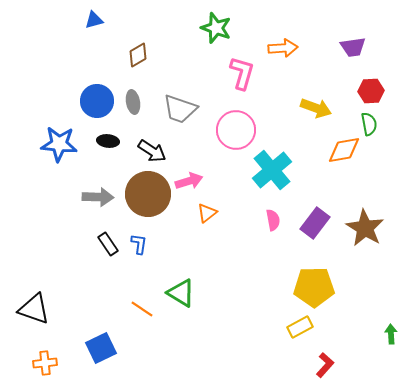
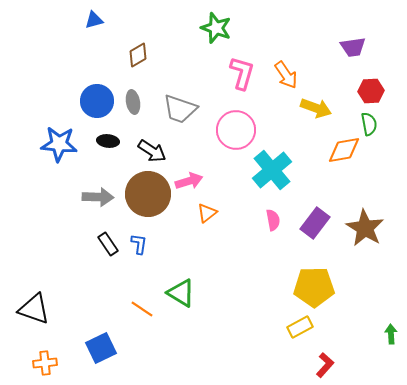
orange arrow: moved 3 px right, 27 px down; rotated 60 degrees clockwise
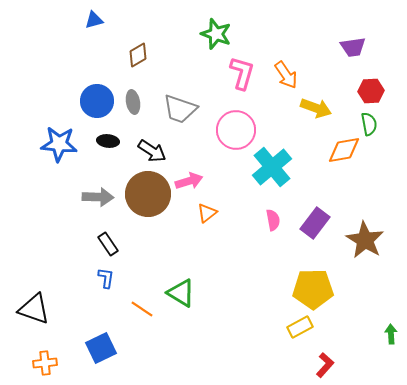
green star: moved 6 px down
cyan cross: moved 3 px up
brown star: moved 12 px down
blue L-shape: moved 33 px left, 34 px down
yellow pentagon: moved 1 px left, 2 px down
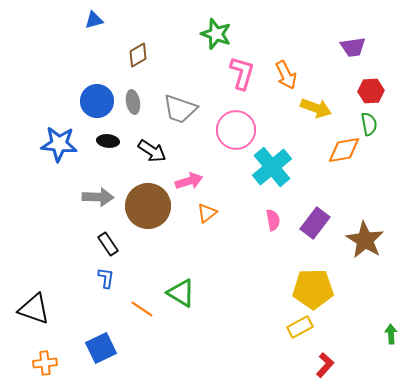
orange arrow: rotated 8 degrees clockwise
brown circle: moved 12 px down
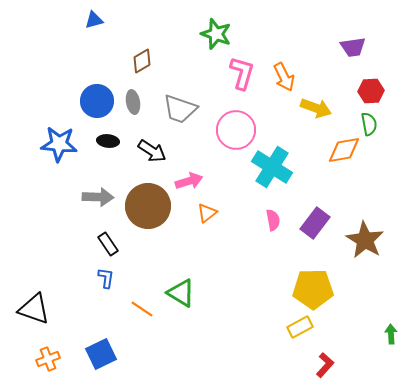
brown diamond: moved 4 px right, 6 px down
orange arrow: moved 2 px left, 2 px down
cyan cross: rotated 18 degrees counterclockwise
blue square: moved 6 px down
orange cross: moved 3 px right, 4 px up; rotated 15 degrees counterclockwise
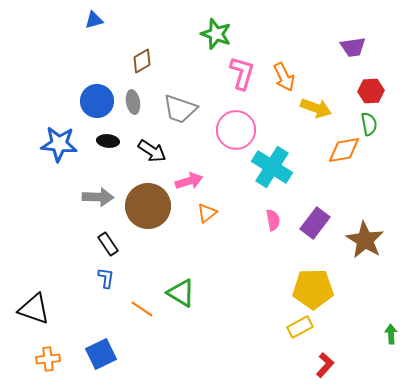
orange cross: rotated 15 degrees clockwise
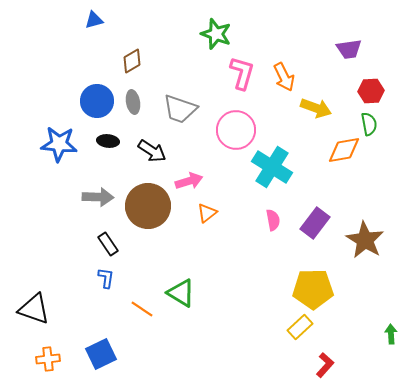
purple trapezoid: moved 4 px left, 2 px down
brown diamond: moved 10 px left
yellow rectangle: rotated 15 degrees counterclockwise
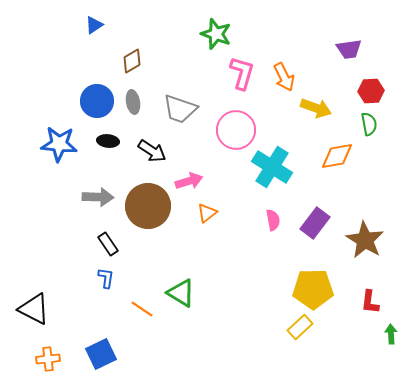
blue triangle: moved 5 px down; rotated 18 degrees counterclockwise
orange diamond: moved 7 px left, 6 px down
black triangle: rotated 8 degrees clockwise
red L-shape: moved 45 px right, 63 px up; rotated 145 degrees clockwise
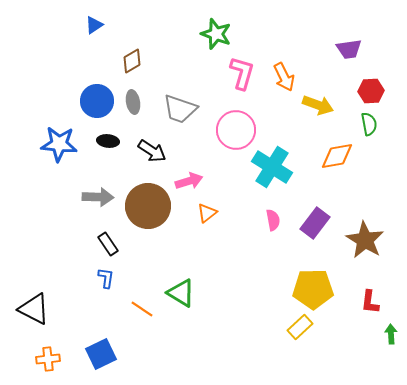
yellow arrow: moved 2 px right, 3 px up
